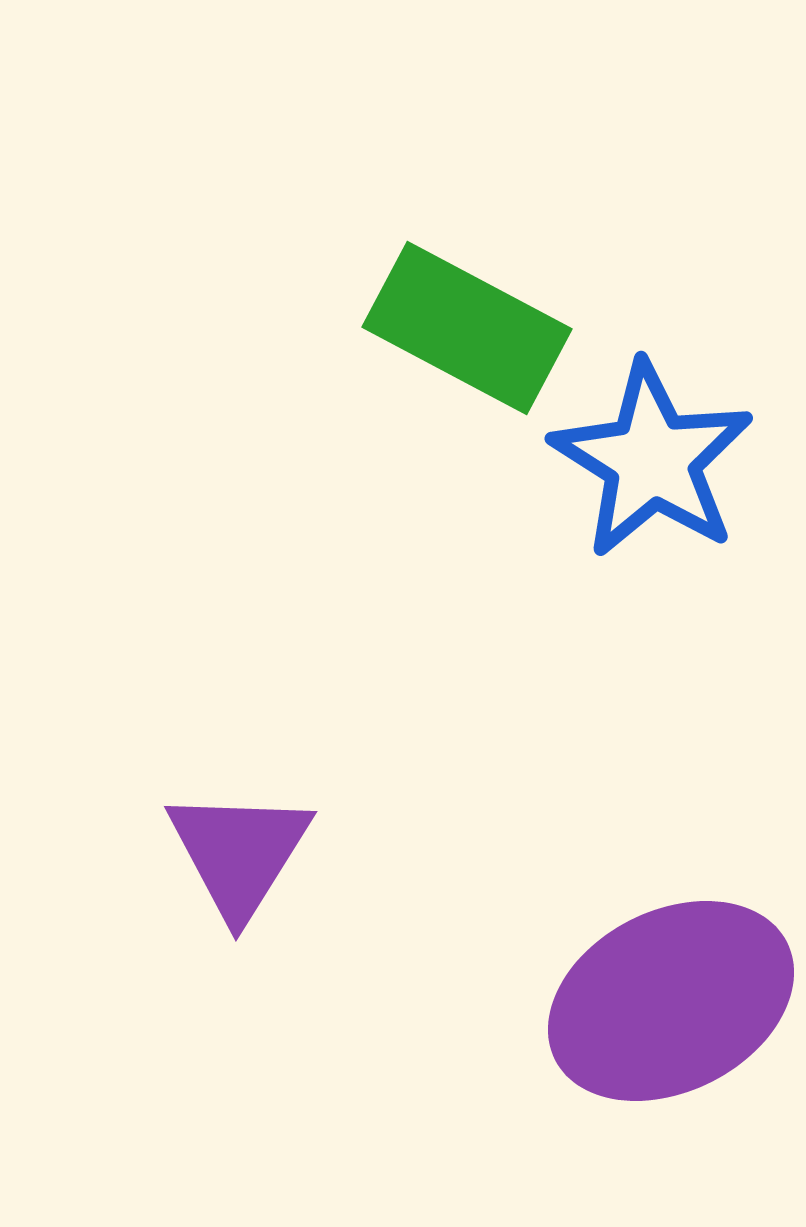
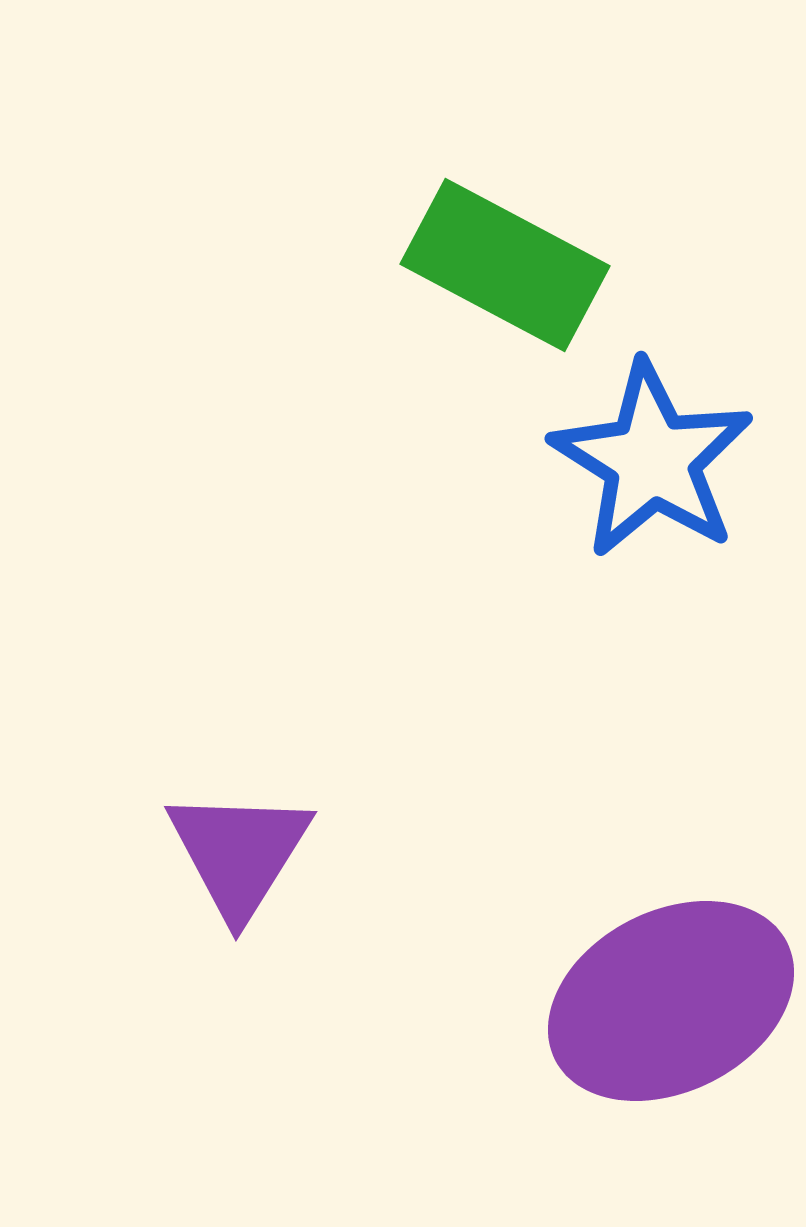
green rectangle: moved 38 px right, 63 px up
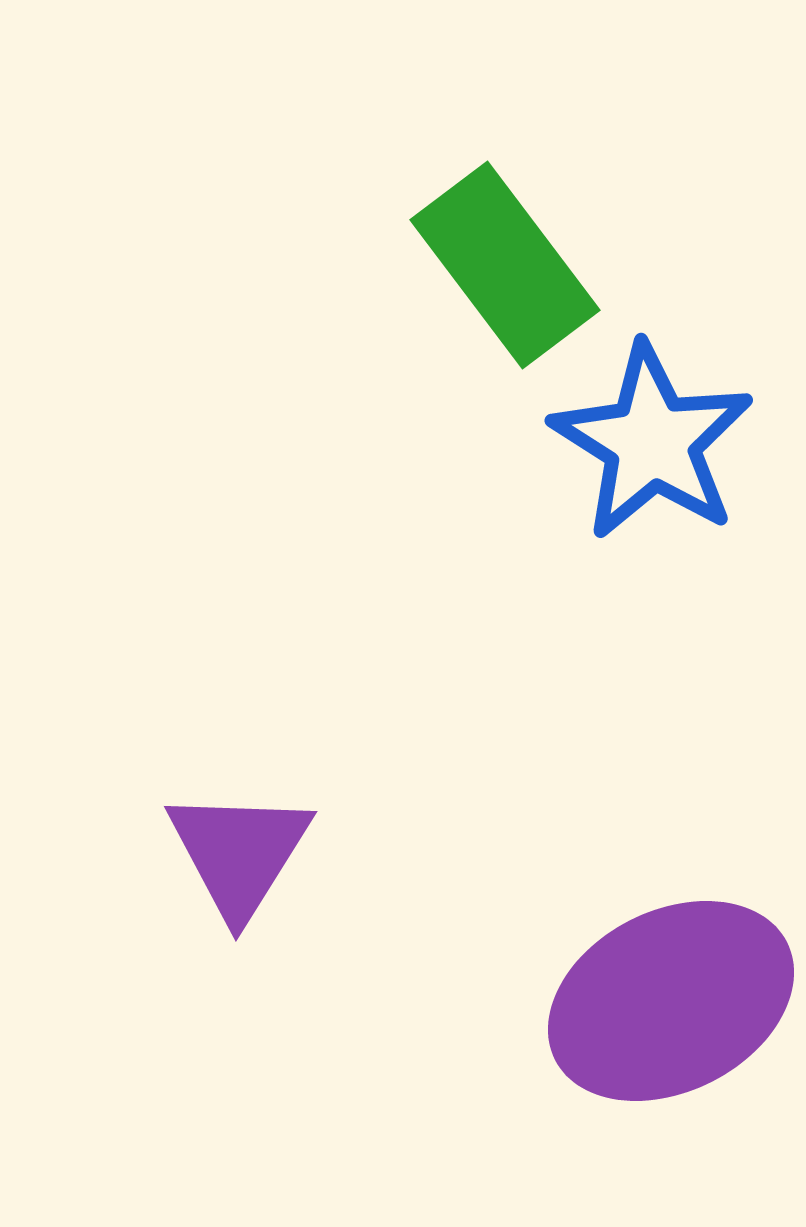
green rectangle: rotated 25 degrees clockwise
blue star: moved 18 px up
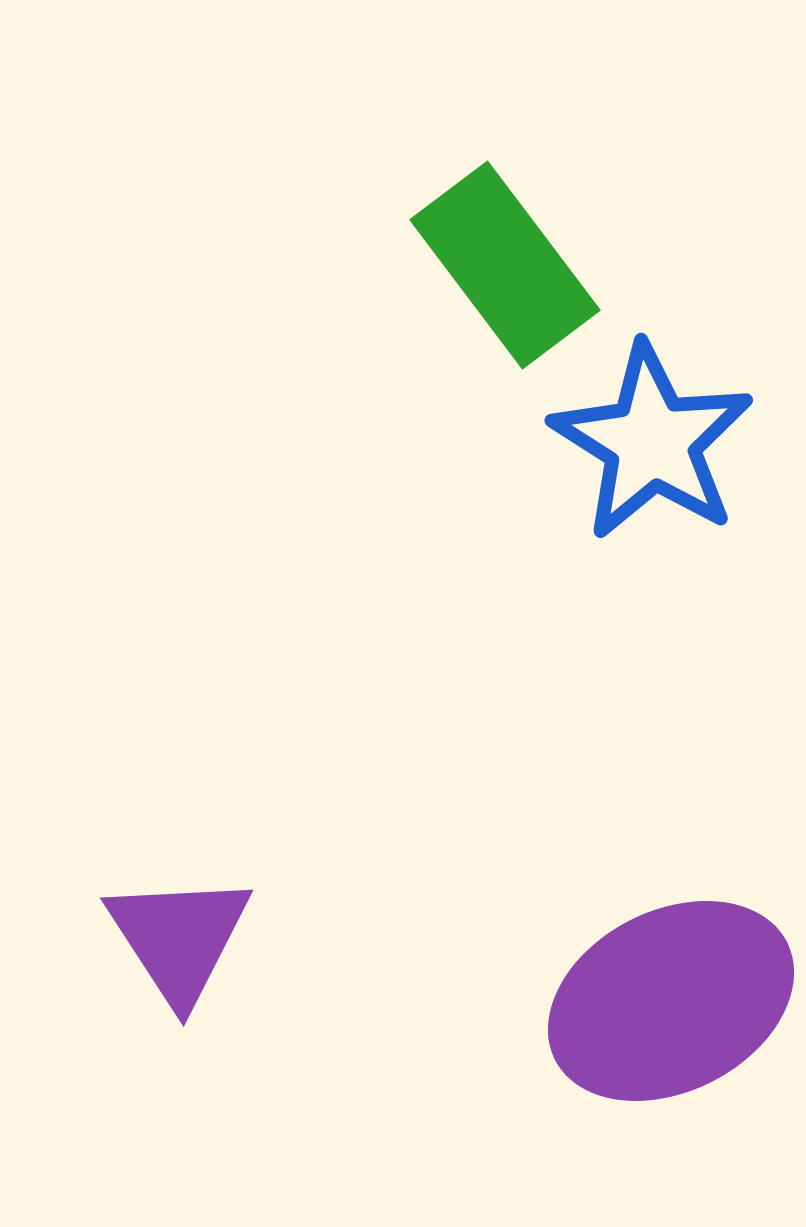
purple triangle: moved 60 px left, 85 px down; rotated 5 degrees counterclockwise
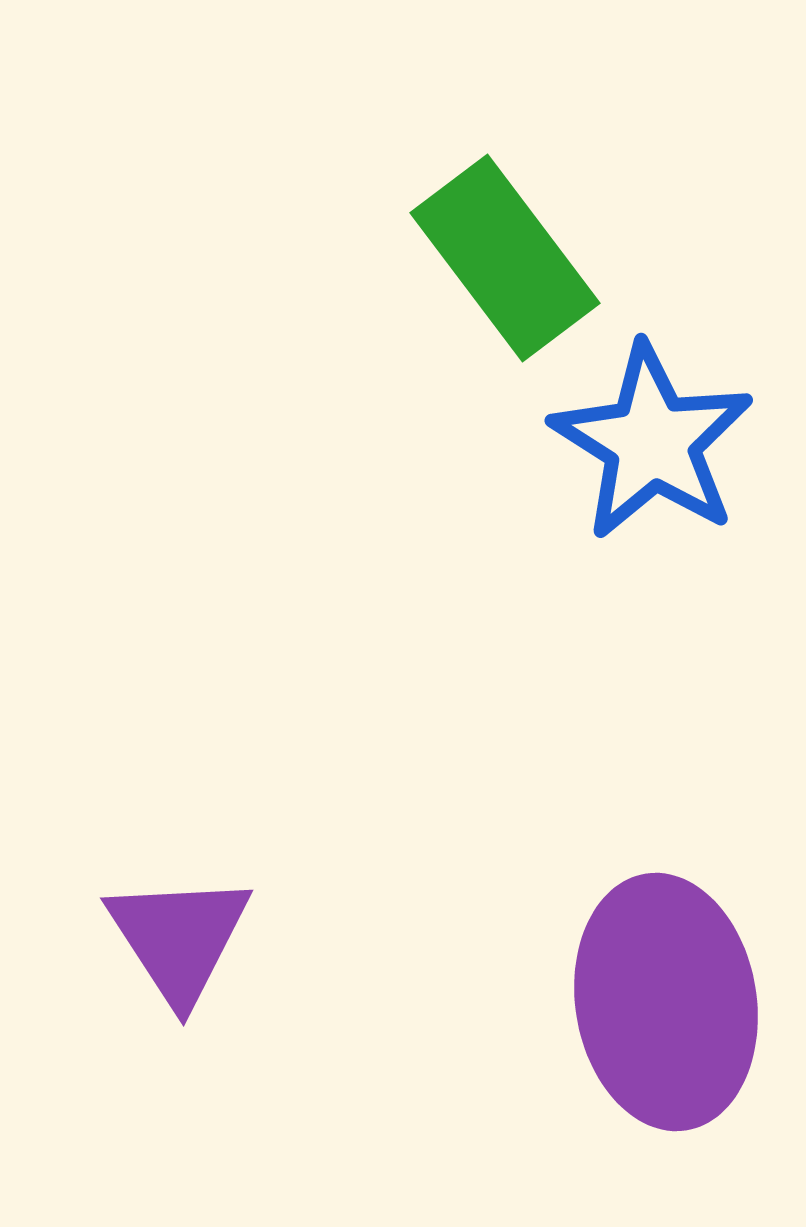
green rectangle: moved 7 px up
purple ellipse: moved 5 px left, 1 px down; rotated 72 degrees counterclockwise
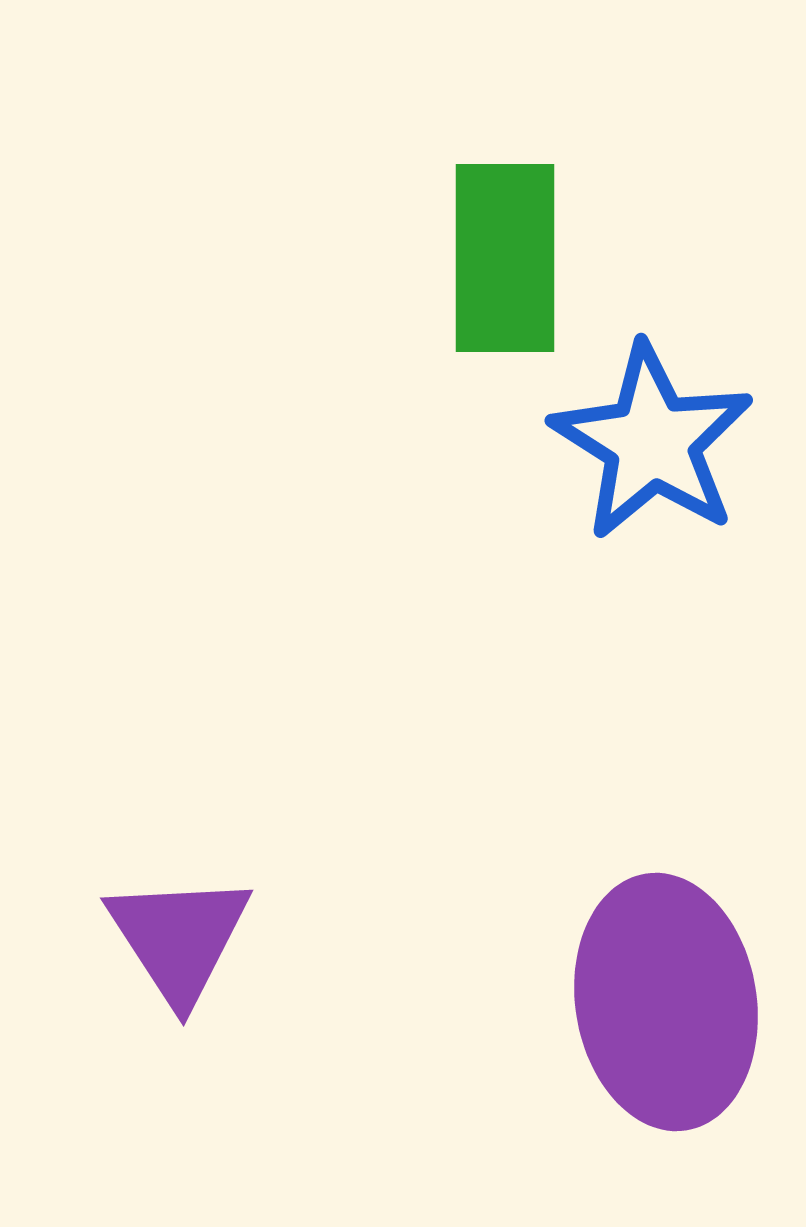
green rectangle: rotated 37 degrees clockwise
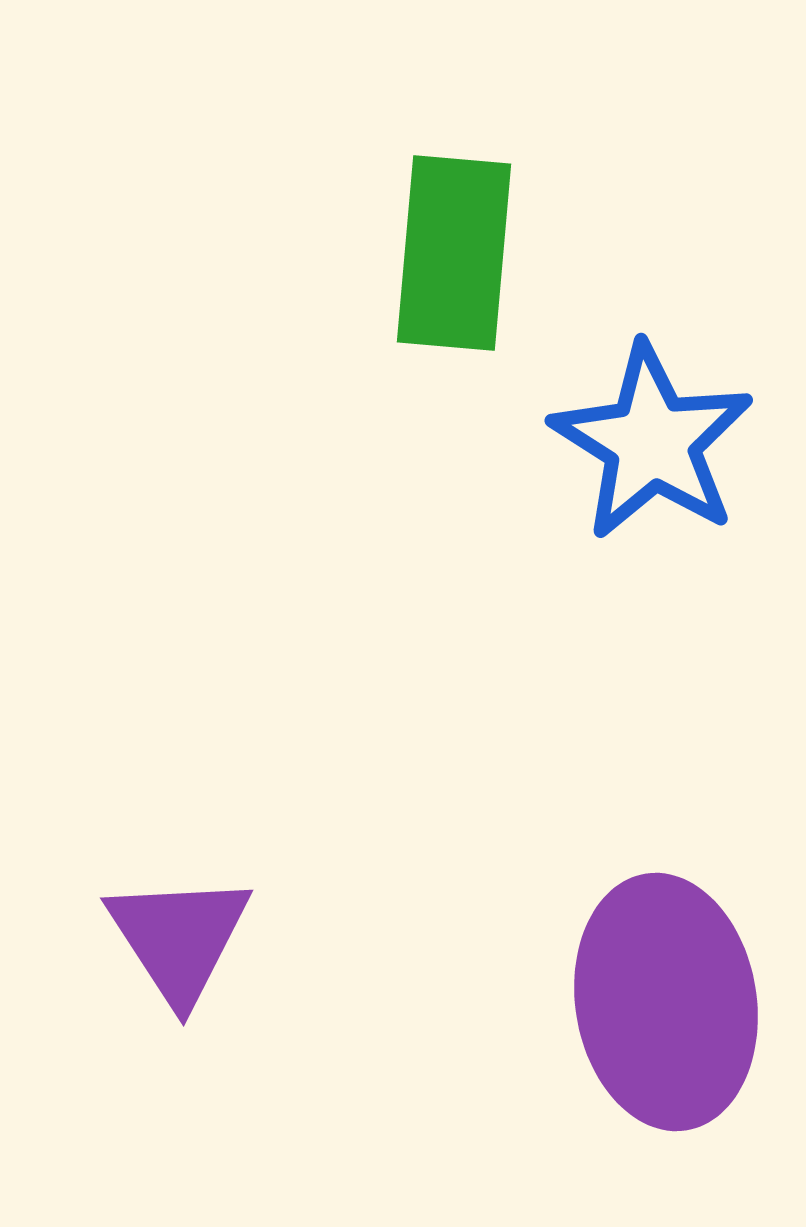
green rectangle: moved 51 px left, 5 px up; rotated 5 degrees clockwise
